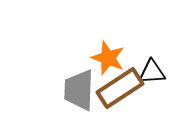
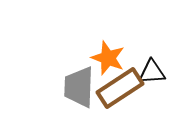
gray trapezoid: moved 3 px up
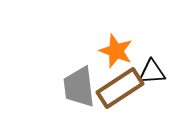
orange star: moved 8 px right, 7 px up
gray trapezoid: rotated 9 degrees counterclockwise
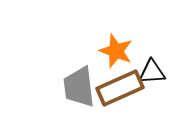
brown rectangle: rotated 9 degrees clockwise
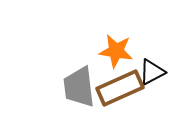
orange star: rotated 12 degrees counterclockwise
black triangle: rotated 24 degrees counterclockwise
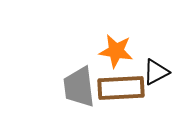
black triangle: moved 4 px right
brown rectangle: moved 1 px right; rotated 21 degrees clockwise
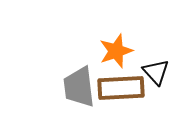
orange star: rotated 28 degrees counterclockwise
black triangle: rotated 44 degrees counterclockwise
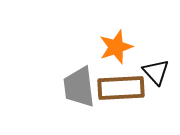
orange star: moved 4 px up
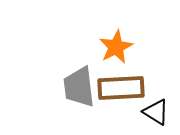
orange star: rotated 8 degrees counterclockwise
black triangle: moved 40 px down; rotated 16 degrees counterclockwise
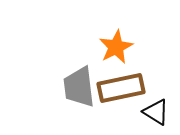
brown rectangle: rotated 9 degrees counterclockwise
